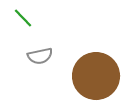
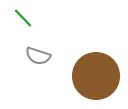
gray semicircle: moved 2 px left; rotated 30 degrees clockwise
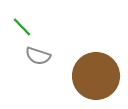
green line: moved 1 px left, 9 px down
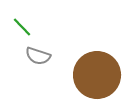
brown circle: moved 1 px right, 1 px up
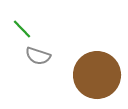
green line: moved 2 px down
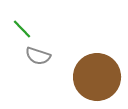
brown circle: moved 2 px down
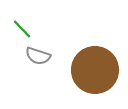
brown circle: moved 2 px left, 7 px up
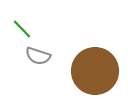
brown circle: moved 1 px down
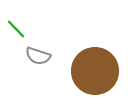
green line: moved 6 px left
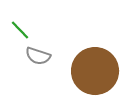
green line: moved 4 px right, 1 px down
